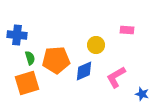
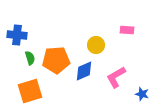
orange square: moved 3 px right, 8 px down
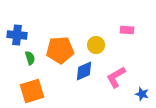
orange pentagon: moved 4 px right, 10 px up
orange square: moved 2 px right
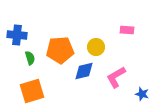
yellow circle: moved 2 px down
blue diamond: rotated 10 degrees clockwise
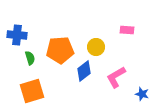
blue diamond: rotated 25 degrees counterclockwise
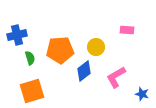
blue cross: rotated 18 degrees counterclockwise
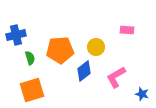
blue cross: moved 1 px left
orange square: moved 1 px up
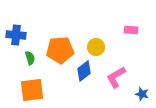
pink rectangle: moved 4 px right
blue cross: rotated 18 degrees clockwise
orange square: rotated 10 degrees clockwise
